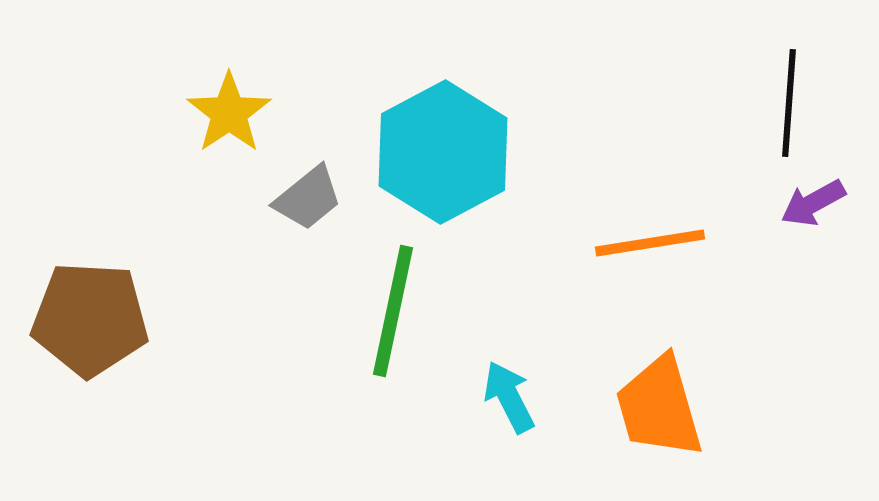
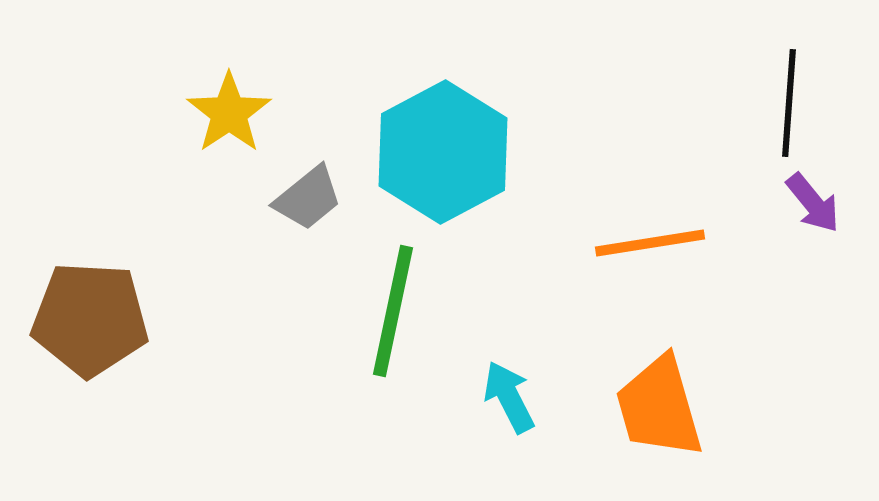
purple arrow: rotated 100 degrees counterclockwise
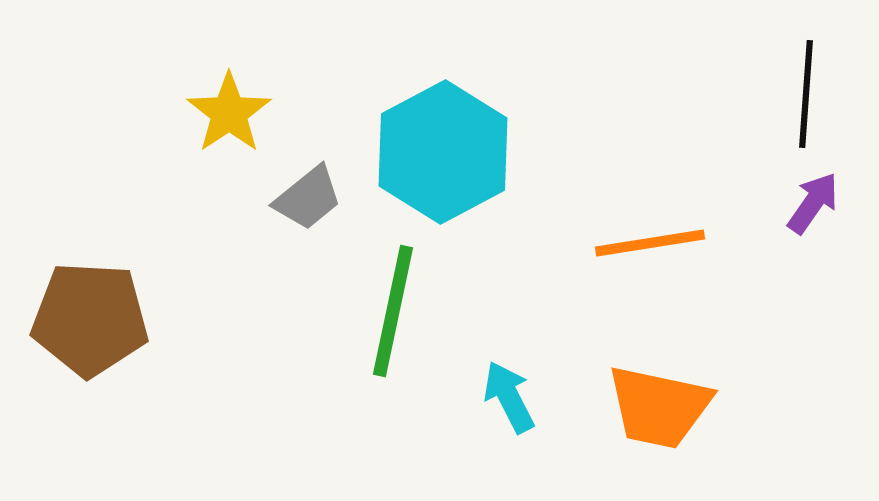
black line: moved 17 px right, 9 px up
purple arrow: rotated 106 degrees counterclockwise
orange trapezoid: rotated 62 degrees counterclockwise
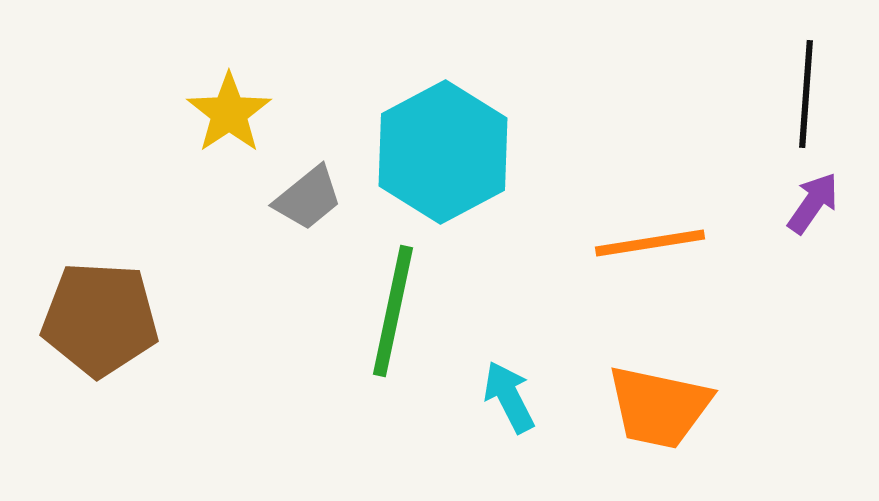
brown pentagon: moved 10 px right
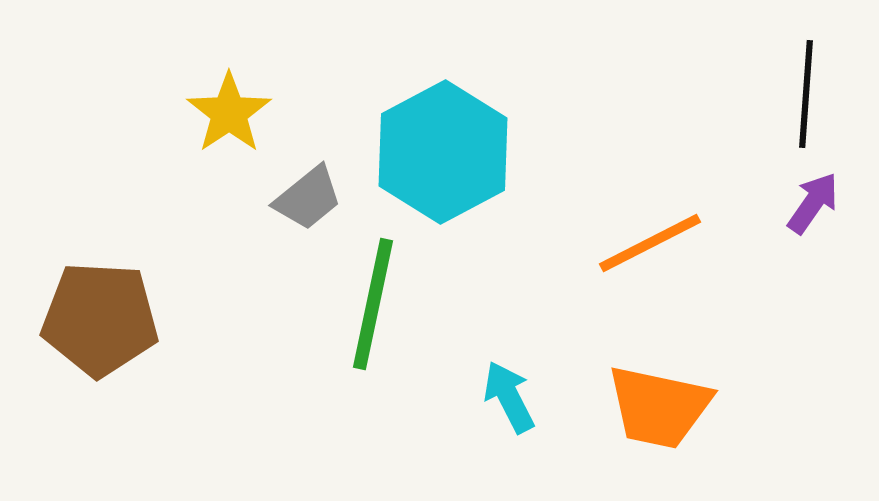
orange line: rotated 18 degrees counterclockwise
green line: moved 20 px left, 7 px up
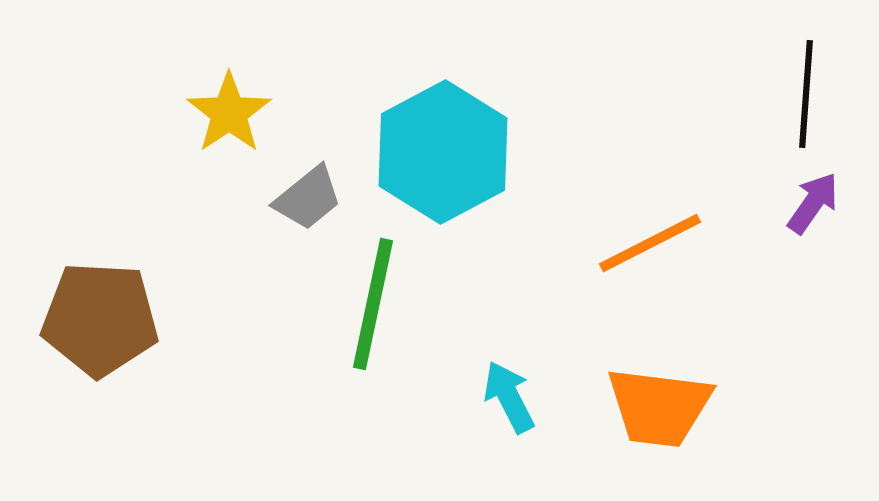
orange trapezoid: rotated 5 degrees counterclockwise
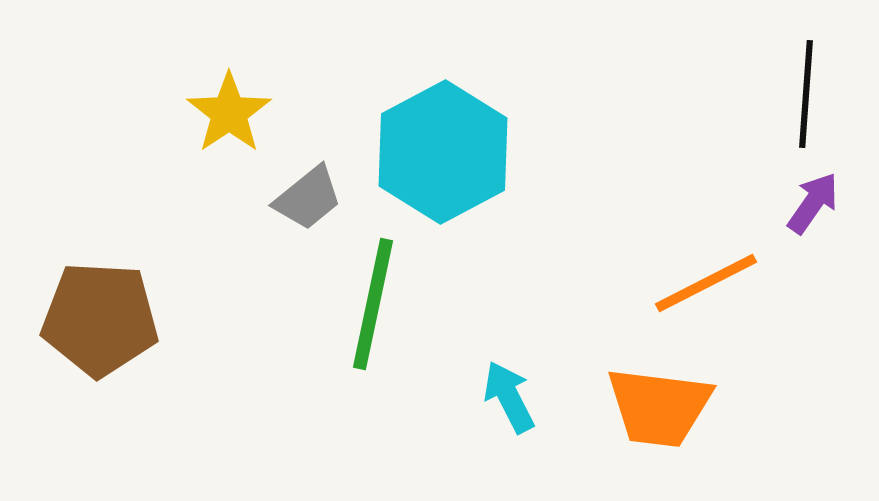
orange line: moved 56 px right, 40 px down
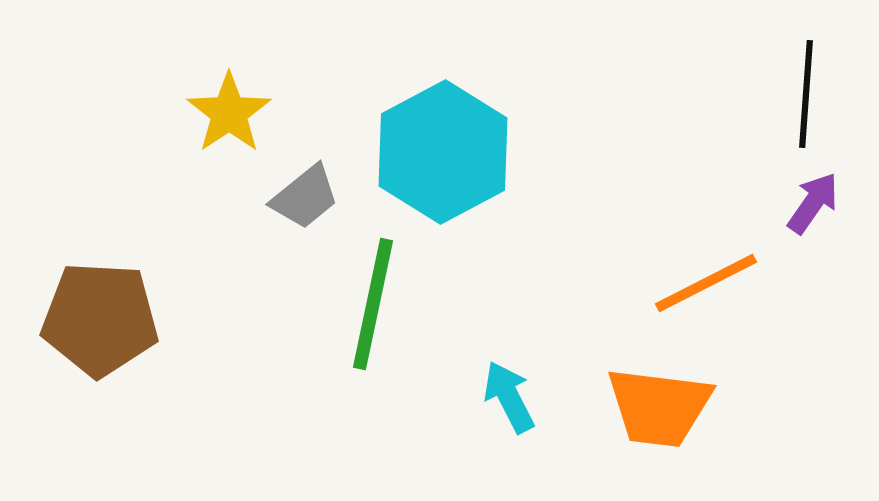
gray trapezoid: moved 3 px left, 1 px up
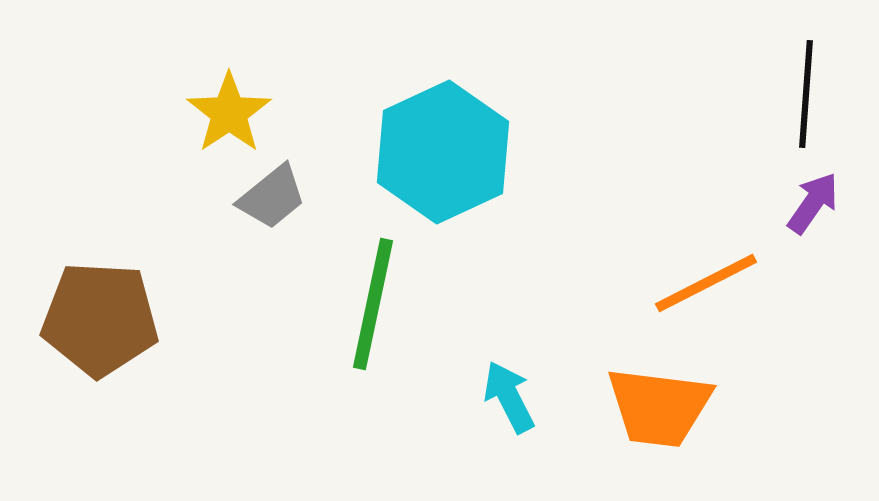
cyan hexagon: rotated 3 degrees clockwise
gray trapezoid: moved 33 px left
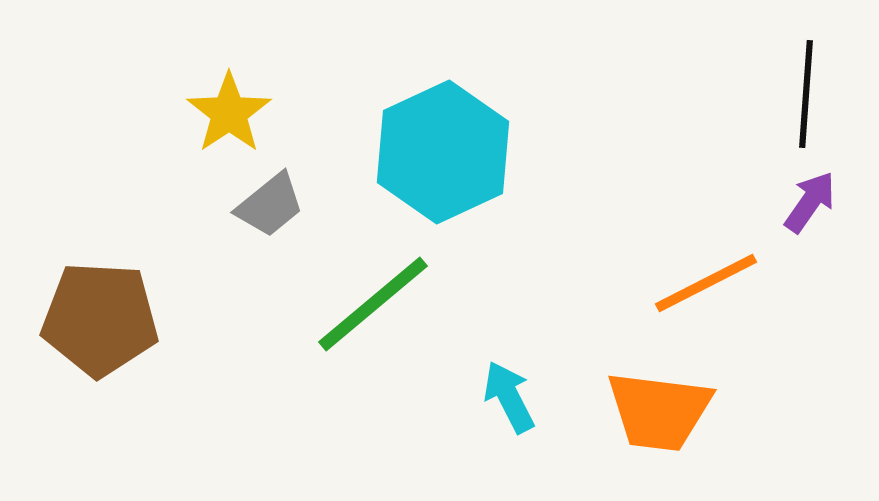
gray trapezoid: moved 2 px left, 8 px down
purple arrow: moved 3 px left, 1 px up
green line: rotated 38 degrees clockwise
orange trapezoid: moved 4 px down
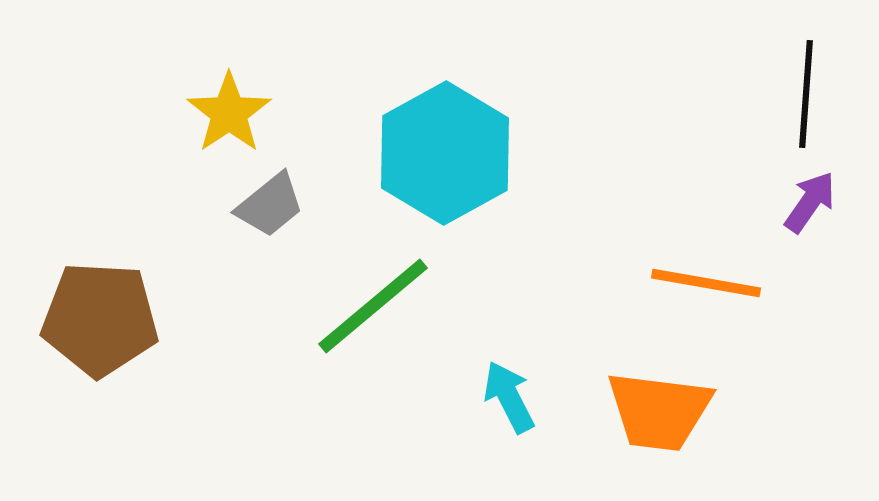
cyan hexagon: moved 2 px right, 1 px down; rotated 4 degrees counterclockwise
orange line: rotated 37 degrees clockwise
green line: moved 2 px down
